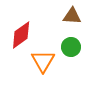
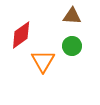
green circle: moved 1 px right, 1 px up
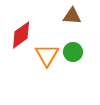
green circle: moved 1 px right, 6 px down
orange triangle: moved 4 px right, 6 px up
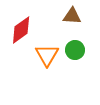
red diamond: moved 5 px up
green circle: moved 2 px right, 2 px up
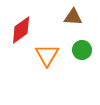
brown triangle: moved 1 px right, 1 px down
green circle: moved 7 px right
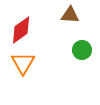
brown triangle: moved 3 px left, 2 px up
orange triangle: moved 24 px left, 8 px down
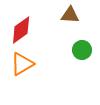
orange triangle: moved 1 px left, 1 px down; rotated 30 degrees clockwise
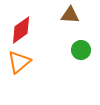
green circle: moved 1 px left
orange triangle: moved 3 px left, 2 px up; rotated 10 degrees counterclockwise
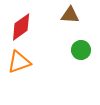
red diamond: moved 3 px up
orange triangle: rotated 20 degrees clockwise
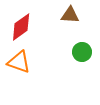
green circle: moved 1 px right, 2 px down
orange triangle: rotated 40 degrees clockwise
